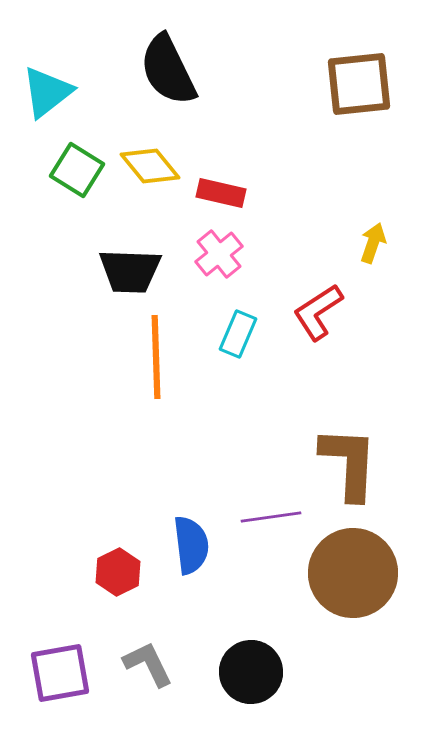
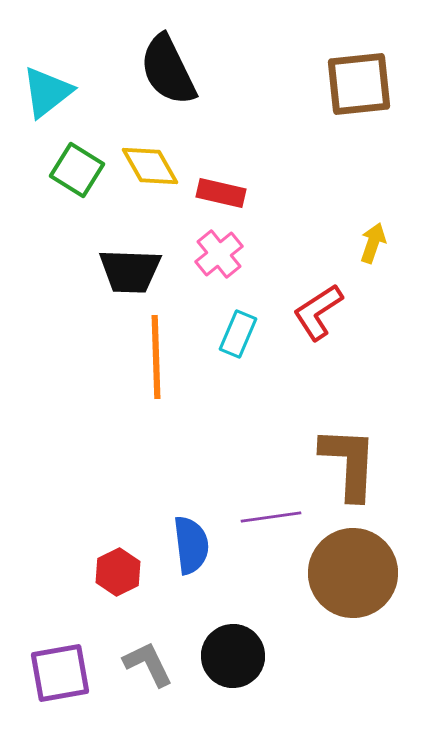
yellow diamond: rotated 10 degrees clockwise
black circle: moved 18 px left, 16 px up
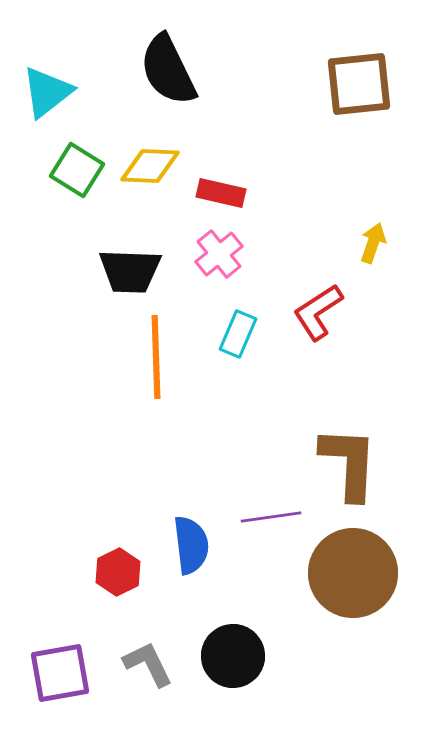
yellow diamond: rotated 58 degrees counterclockwise
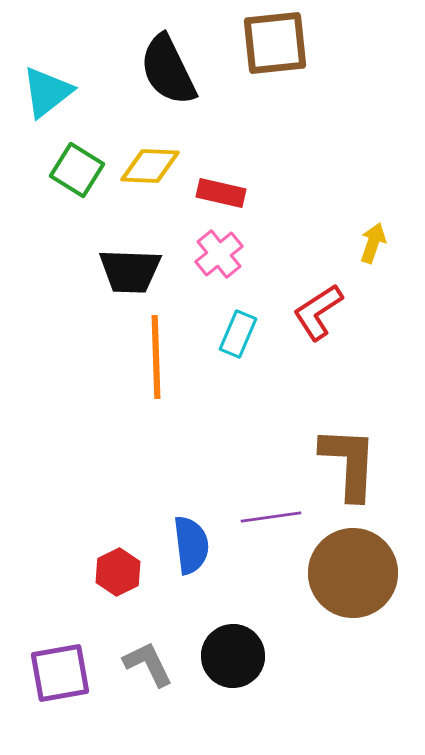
brown square: moved 84 px left, 41 px up
